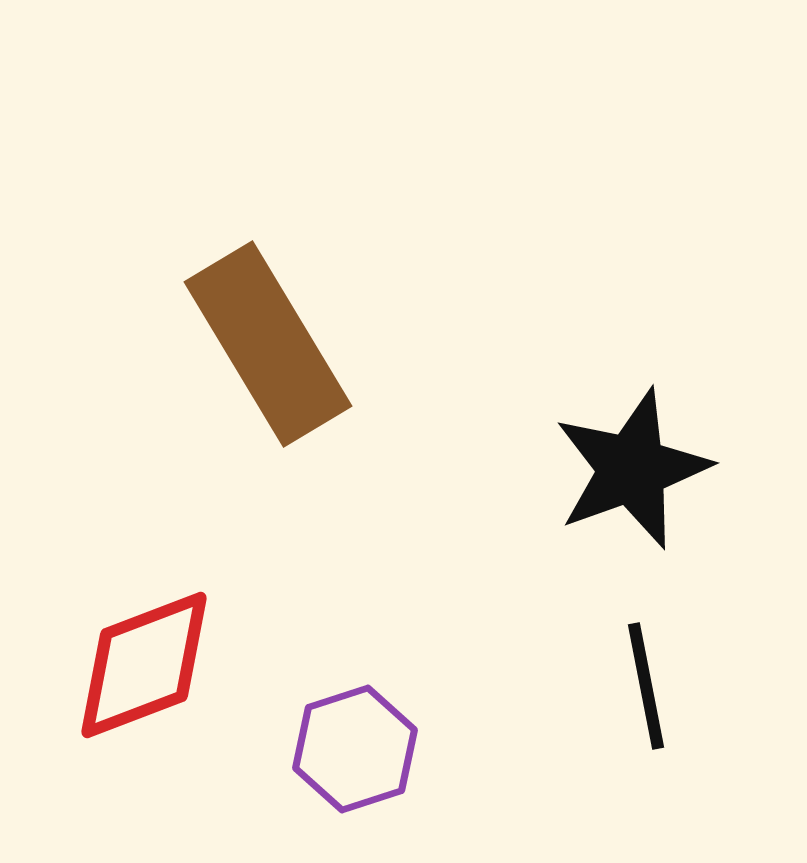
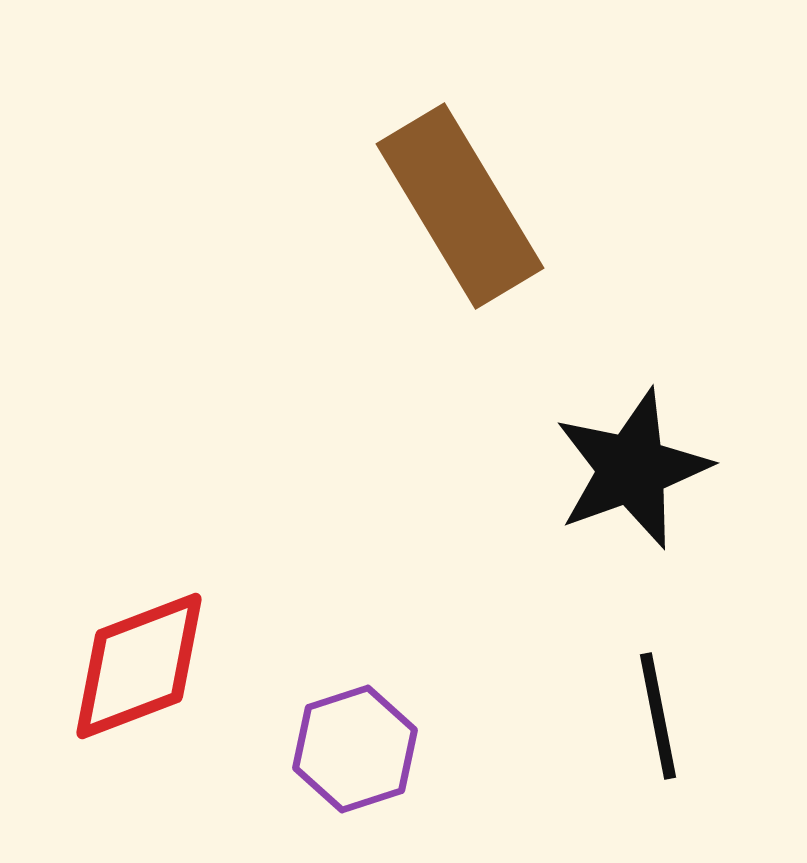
brown rectangle: moved 192 px right, 138 px up
red diamond: moved 5 px left, 1 px down
black line: moved 12 px right, 30 px down
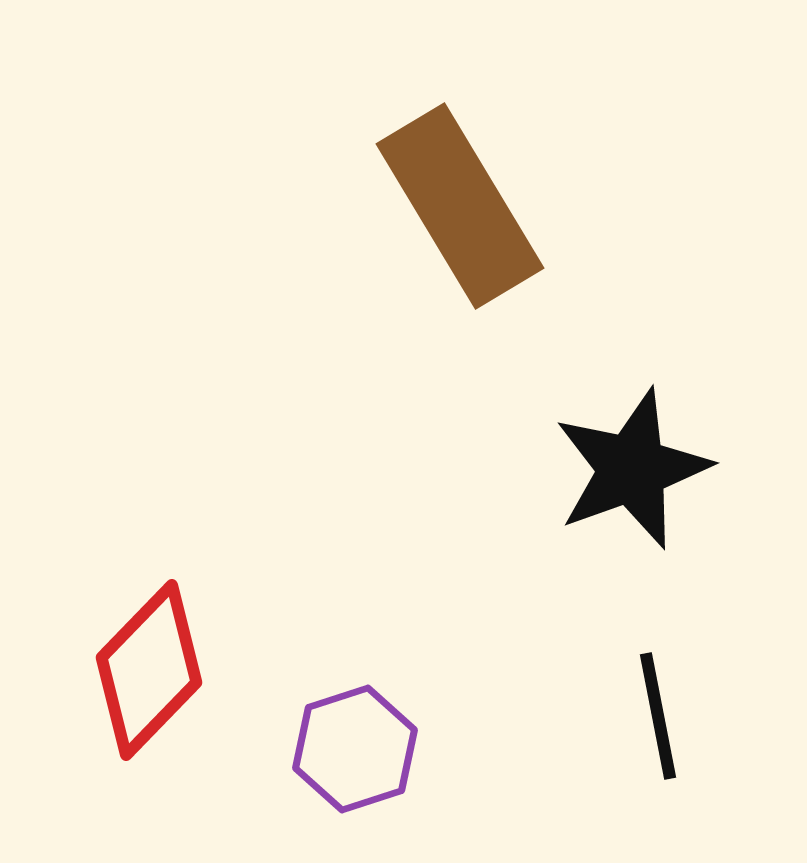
red diamond: moved 10 px right, 4 px down; rotated 25 degrees counterclockwise
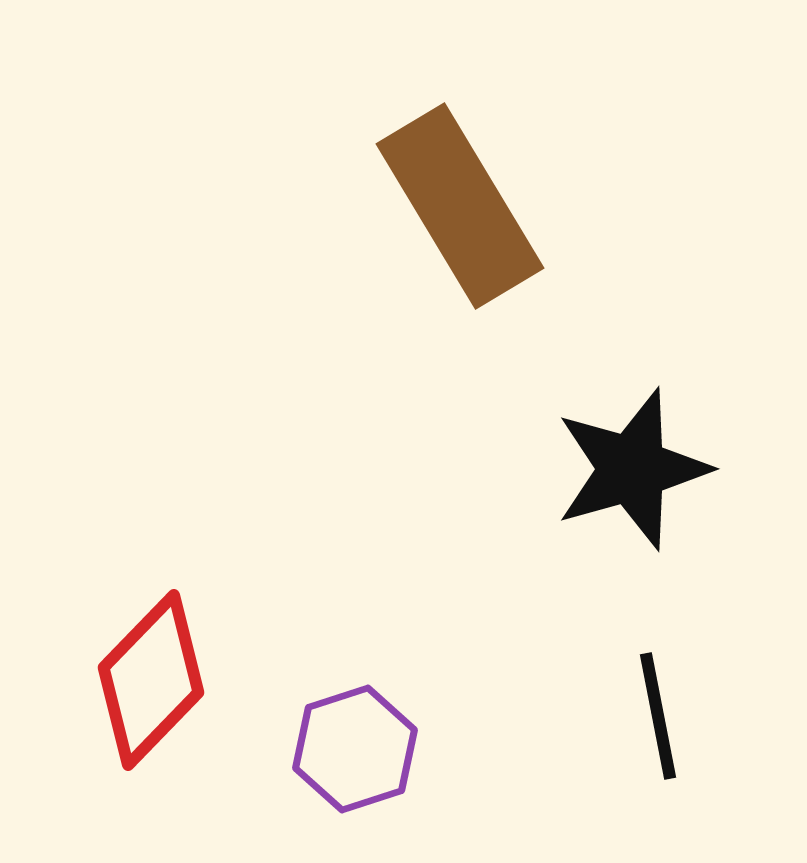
black star: rotated 4 degrees clockwise
red diamond: moved 2 px right, 10 px down
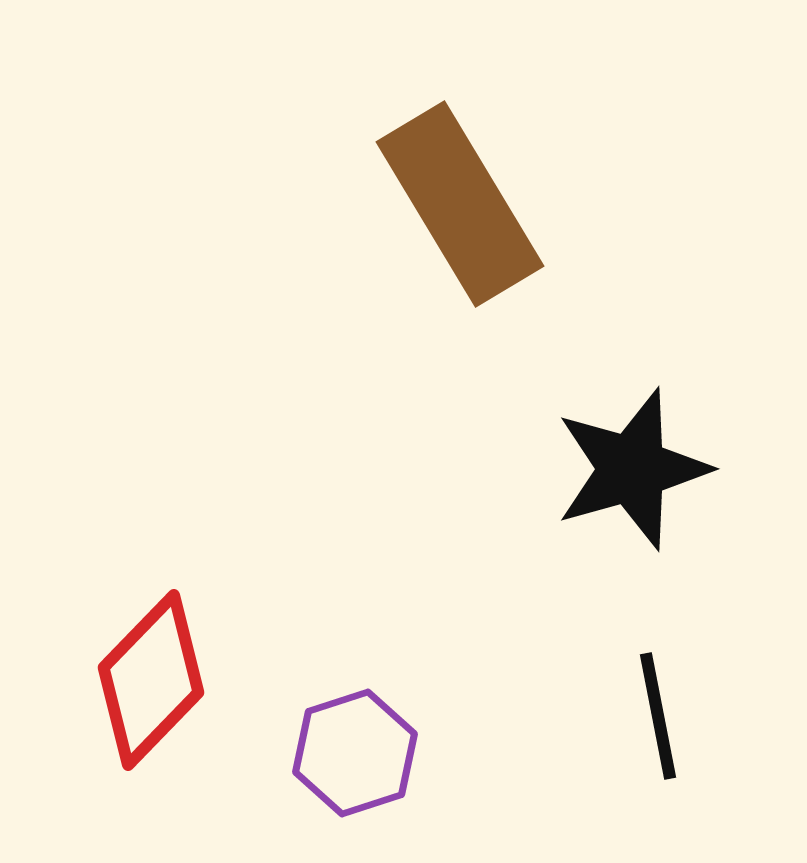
brown rectangle: moved 2 px up
purple hexagon: moved 4 px down
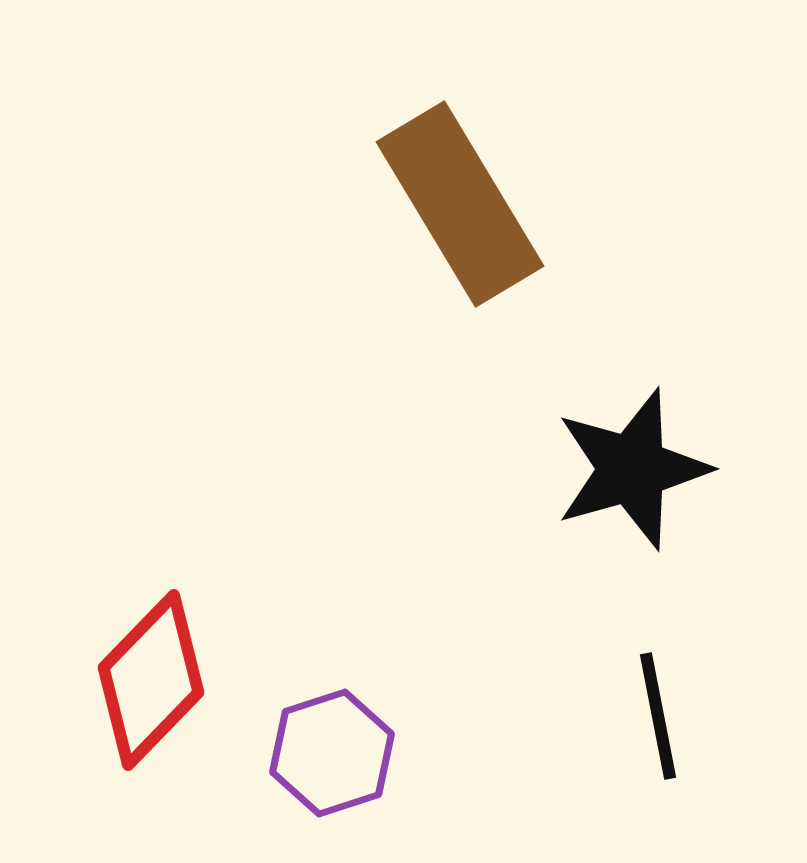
purple hexagon: moved 23 px left
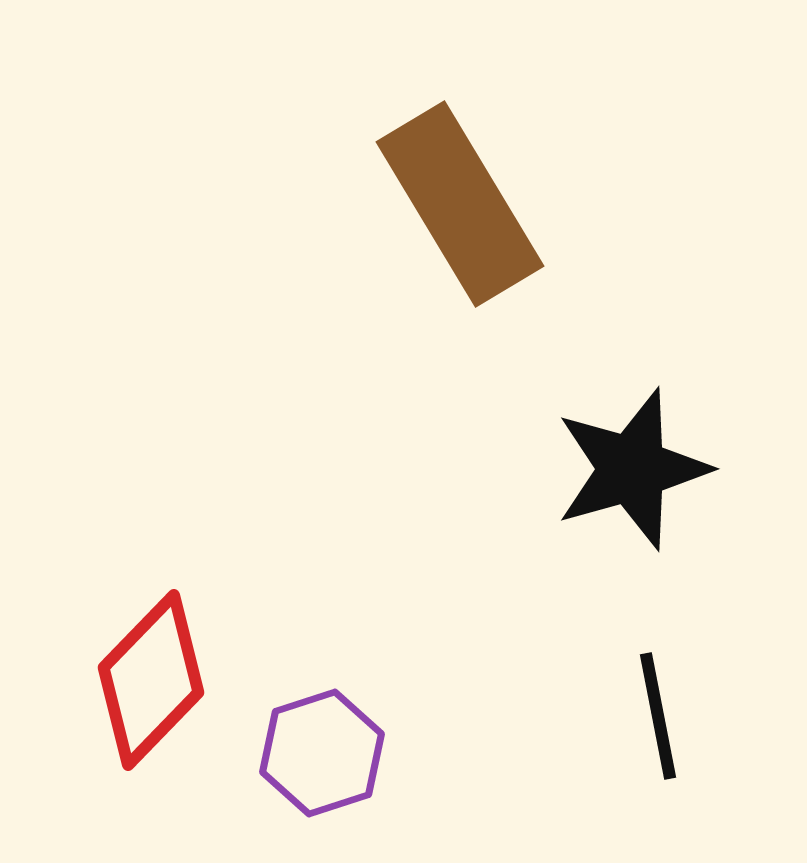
purple hexagon: moved 10 px left
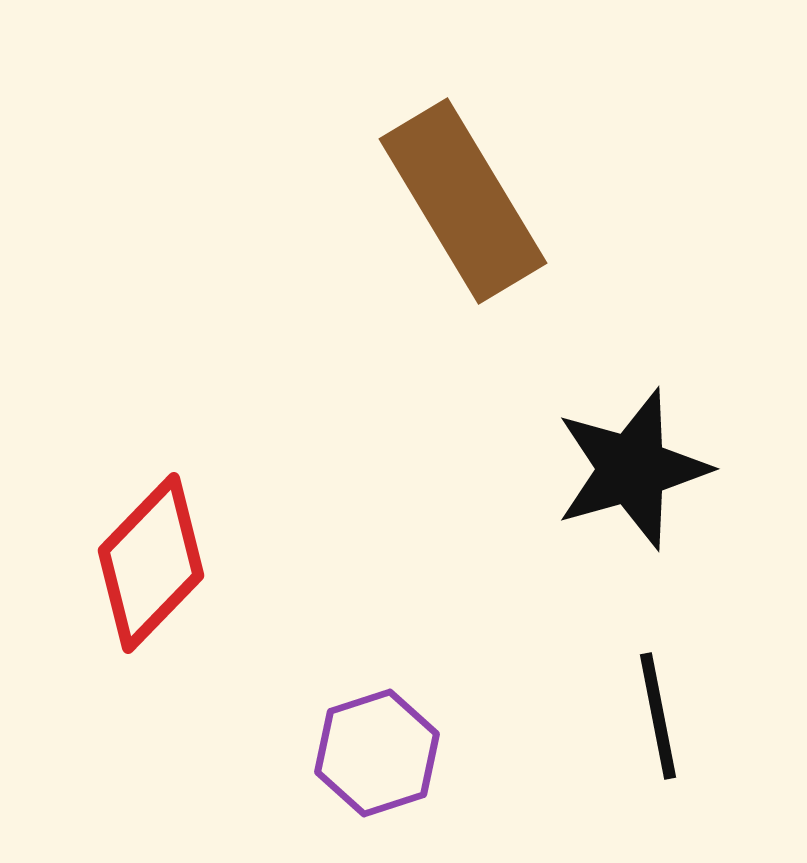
brown rectangle: moved 3 px right, 3 px up
red diamond: moved 117 px up
purple hexagon: moved 55 px right
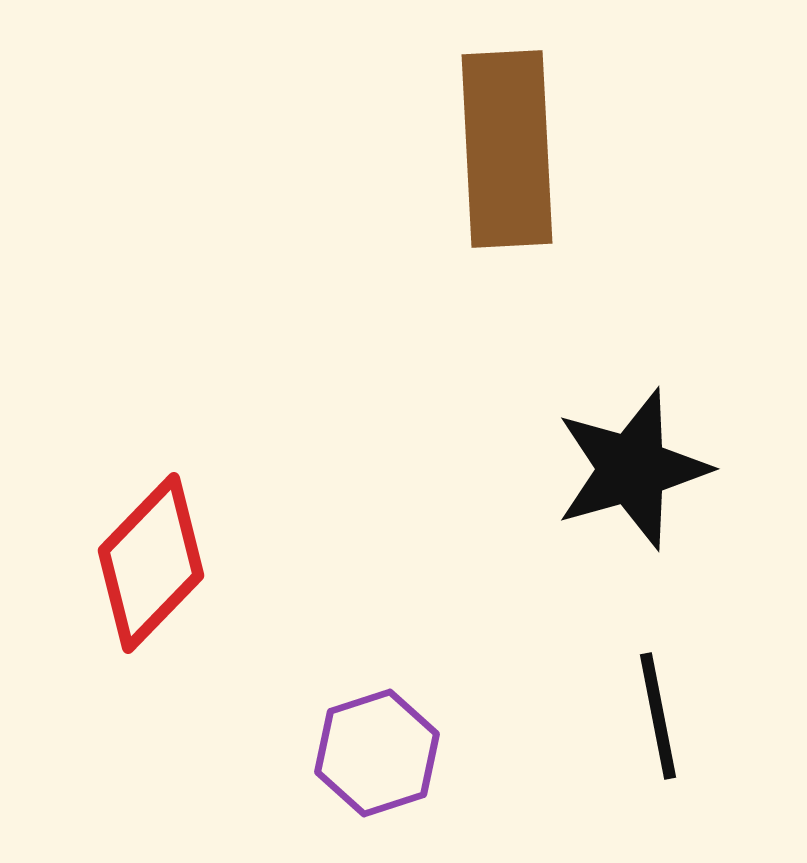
brown rectangle: moved 44 px right, 52 px up; rotated 28 degrees clockwise
